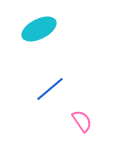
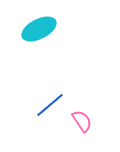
blue line: moved 16 px down
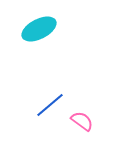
pink semicircle: rotated 20 degrees counterclockwise
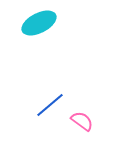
cyan ellipse: moved 6 px up
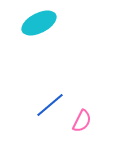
pink semicircle: rotated 80 degrees clockwise
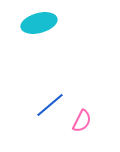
cyan ellipse: rotated 12 degrees clockwise
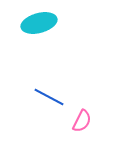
blue line: moved 1 px left, 8 px up; rotated 68 degrees clockwise
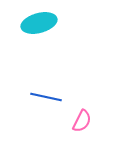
blue line: moved 3 px left; rotated 16 degrees counterclockwise
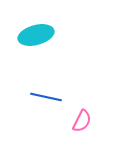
cyan ellipse: moved 3 px left, 12 px down
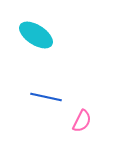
cyan ellipse: rotated 48 degrees clockwise
